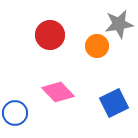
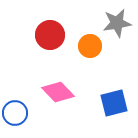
gray star: moved 2 px left, 1 px up
orange circle: moved 7 px left
blue square: rotated 12 degrees clockwise
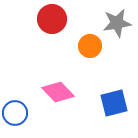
red circle: moved 2 px right, 16 px up
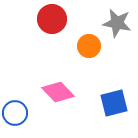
gray star: rotated 20 degrees clockwise
orange circle: moved 1 px left
